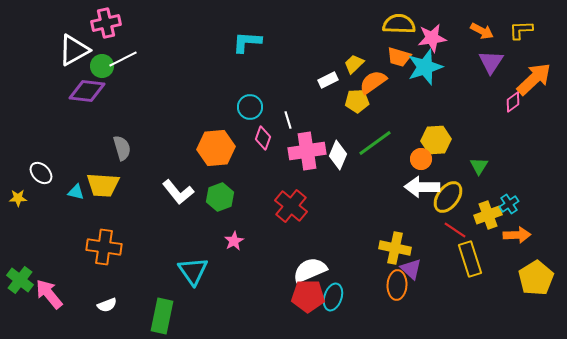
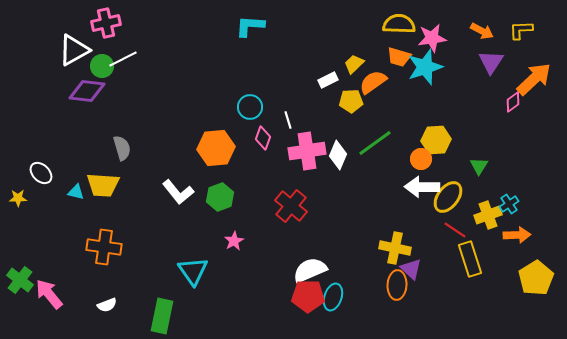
cyan L-shape at (247, 42): moved 3 px right, 16 px up
yellow pentagon at (357, 101): moved 6 px left
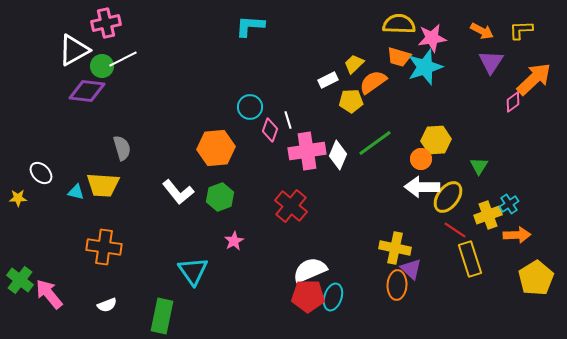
pink diamond at (263, 138): moved 7 px right, 8 px up
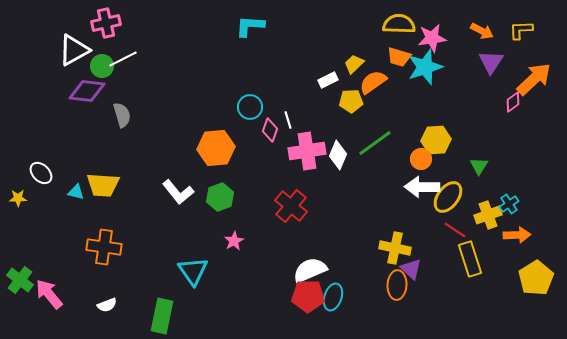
gray semicircle at (122, 148): moved 33 px up
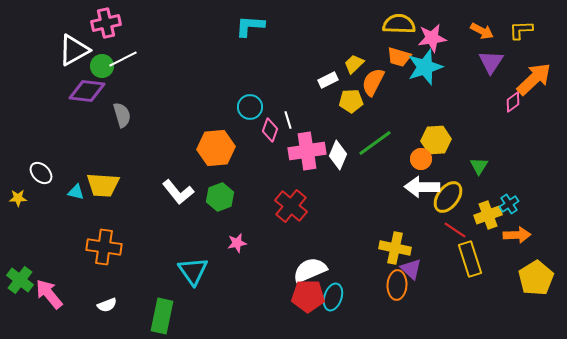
orange semicircle at (373, 82): rotated 28 degrees counterclockwise
pink star at (234, 241): moved 3 px right, 2 px down; rotated 18 degrees clockwise
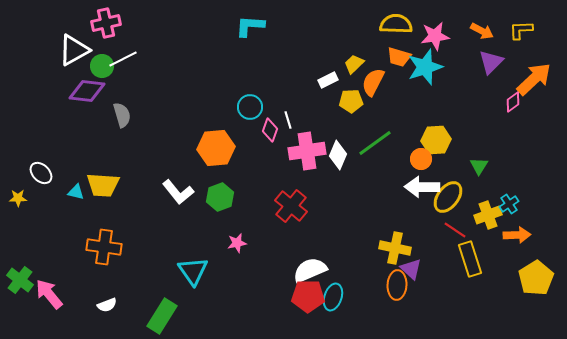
yellow semicircle at (399, 24): moved 3 px left
pink star at (432, 38): moved 3 px right, 2 px up
purple triangle at (491, 62): rotated 12 degrees clockwise
green rectangle at (162, 316): rotated 20 degrees clockwise
